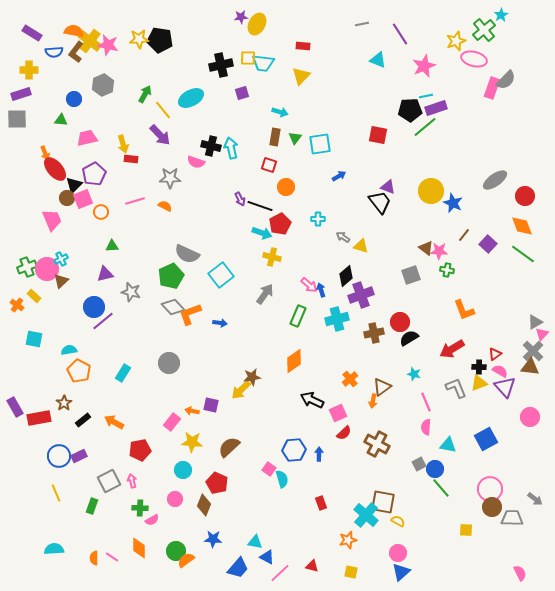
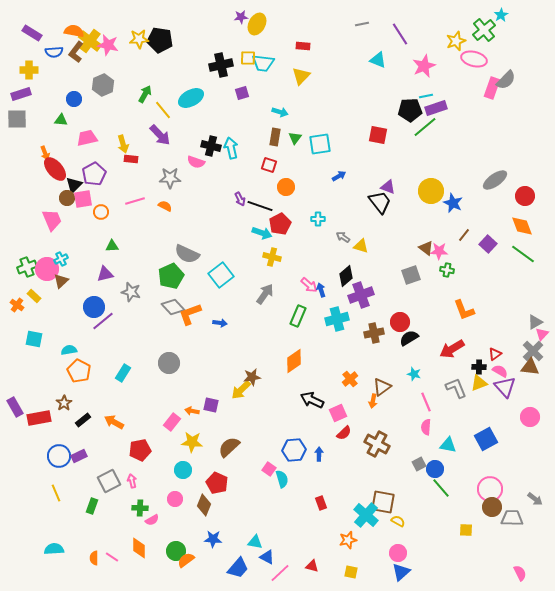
pink square at (83, 199): rotated 12 degrees clockwise
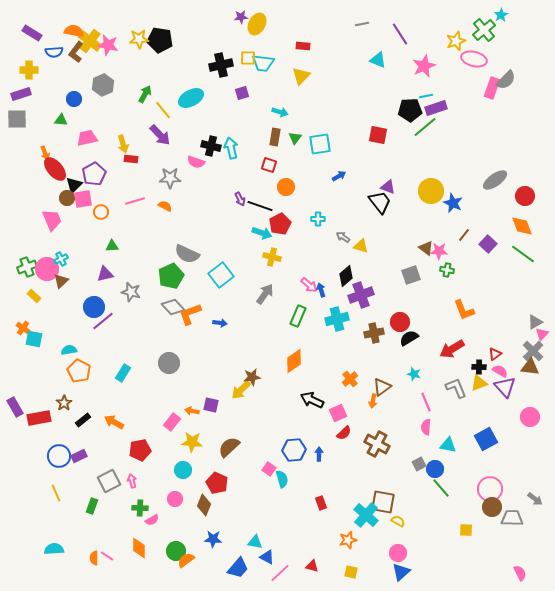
orange cross at (17, 305): moved 6 px right, 23 px down
pink line at (112, 557): moved 5 px left, 1 px up
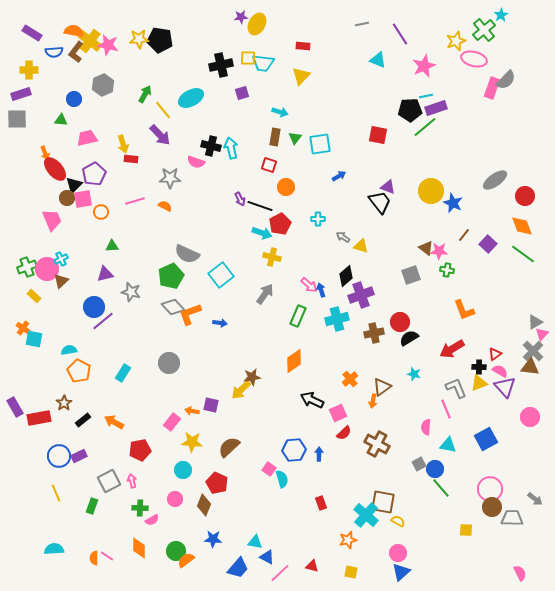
pink line at (426, 402): moved 20 px right, 7 px down
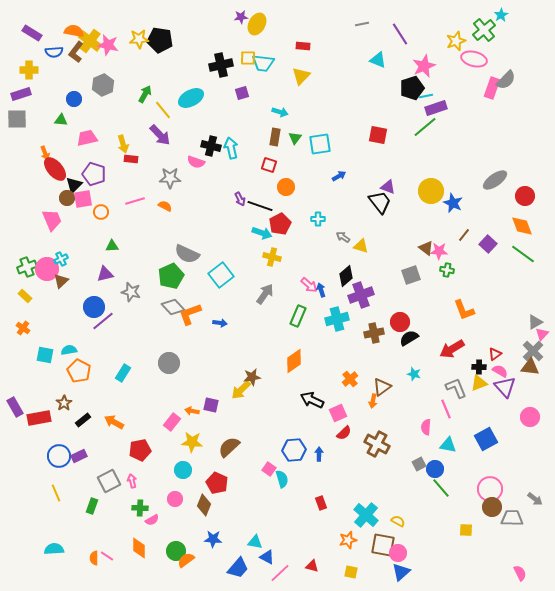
black pentagon at (410, 110): moved 2 px right, 22 px up; rotated 15 degrees counterclockwise
purple pentagon at (94, 174): rotated 25 degrees counterclockwise
yellow rectangle at (34, 296): moved 9 px left
cyan square at (34, 339): moved 11 px right, 16 px down
brown square at (383, 502): moved 43 px down
